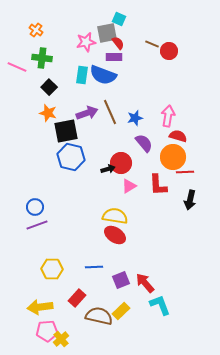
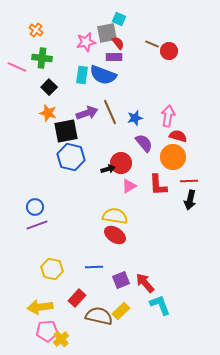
red line at (185, 172): moved 4 px right, 9 px down
yellow hexagon at (52, 269): rotated 10 degrees clockwise
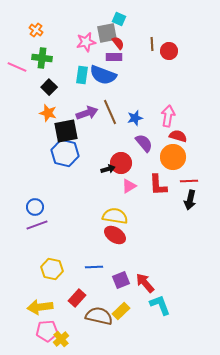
brown line at (152, 44): rotated 64 degrees clockwise
blue hexagon at (71, 157): moved 6 px left, 4 px up
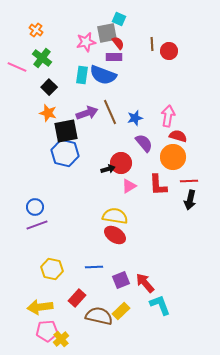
green cross at (42, 58): rotated 30 degrees clockwise
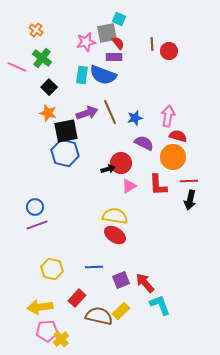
purple semicircle at (144, 143): rotated 24 degrees counterclockwise
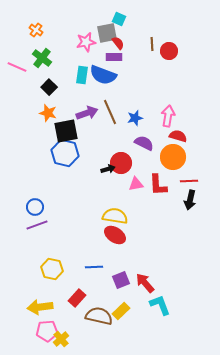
pink triangle at (129, 186): moved 7 px right, 2 px up; rotated 21 degrees clockwise
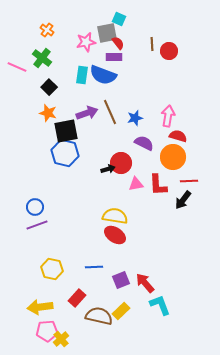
orange cross at (36, 30): moved 11 px right
black arrow at (190, 200): moved 7 px left; rotated 24 degrees clockwise
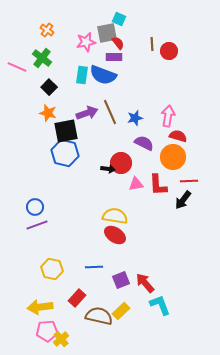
black arrow at (108, 169): rotated 24 degrees clockwise
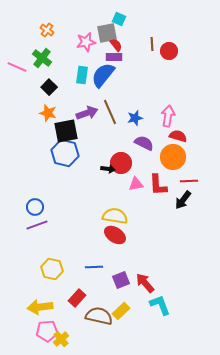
red semicircle at (118, 43): moved 2 px left, 2 px down
blue semicircle at (103, 75): rotated 108 degrees clockwise
